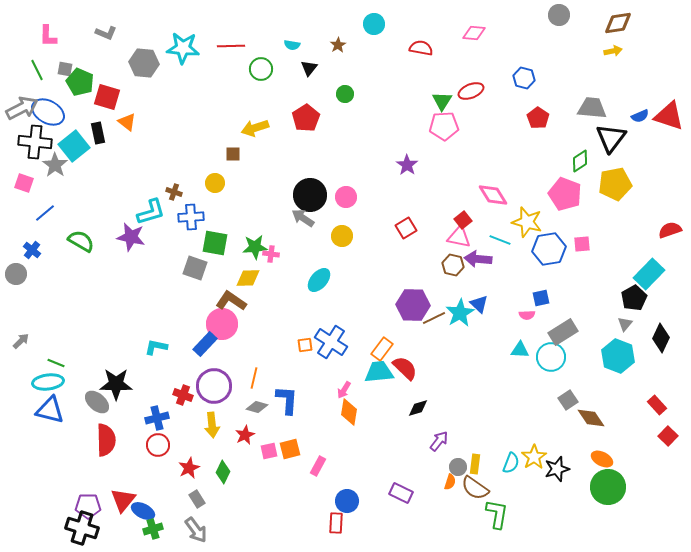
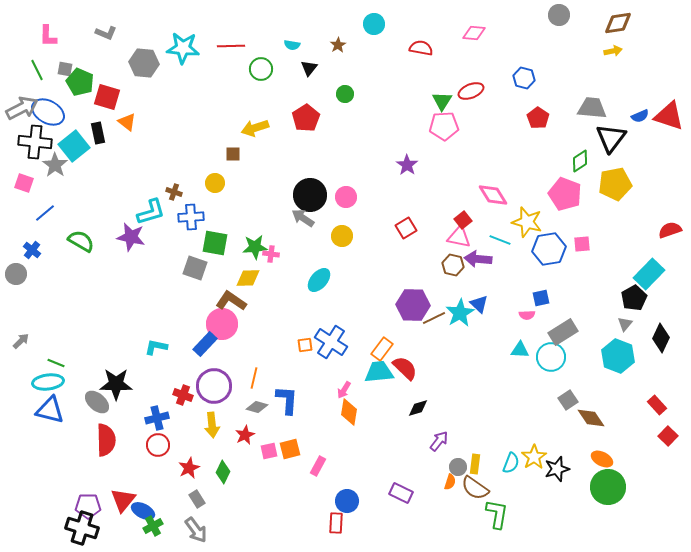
green cross at (153, 529): moved 3 px up; rotated 12 degrees counterclockwise
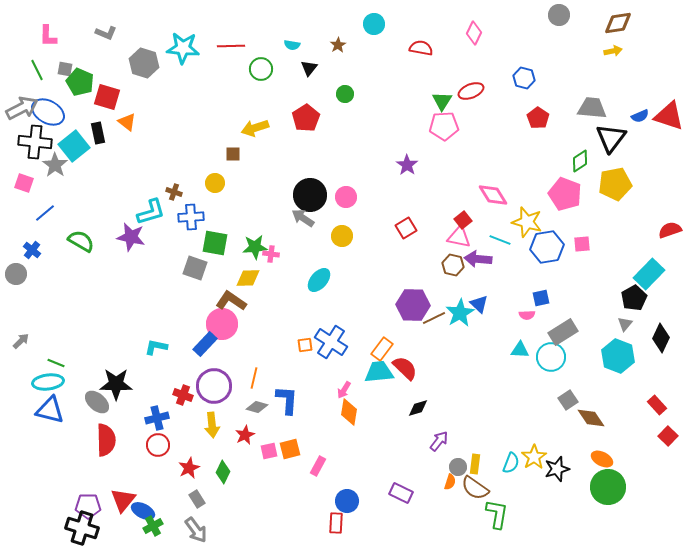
pink diamond at (474, 33): rotated 70 degrees counterclockwise
gray hexagon at (144, 63): rotated 12 degrees clockwise
blue hexagon at (549, 249): moved 2 px left, 2 px up
